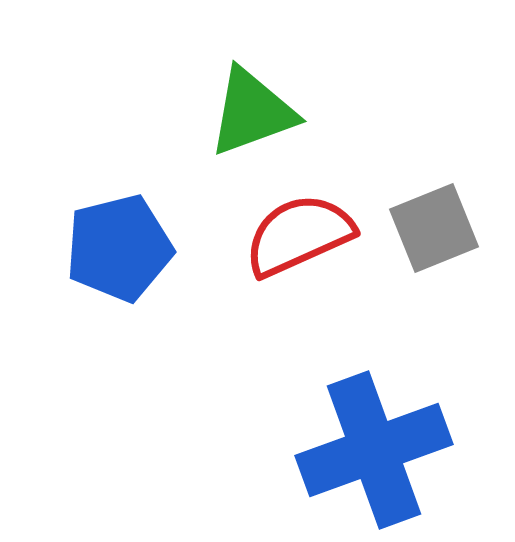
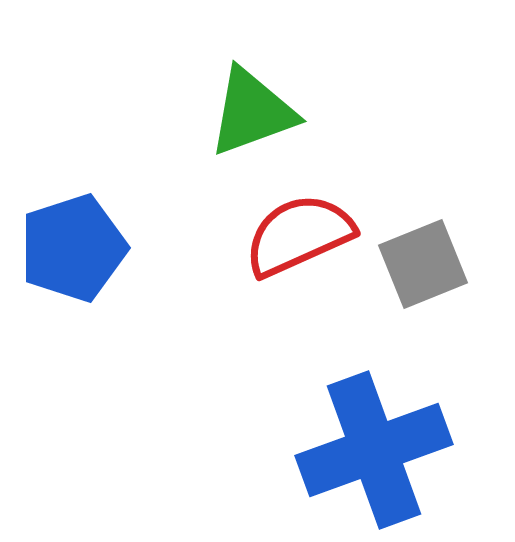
gray square: moved 11 px left, 36 px down
blue pentagon: moved 46 px left; rotated 4 degrees counterclockwise
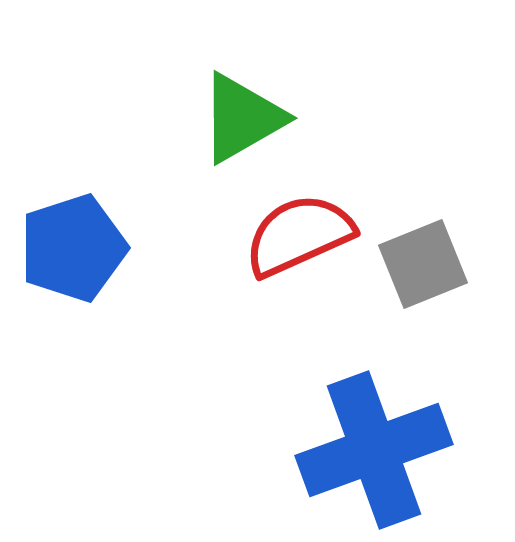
green triangle: moved 10 px left, 6 px down; rotated 10 degrees counterclockwise
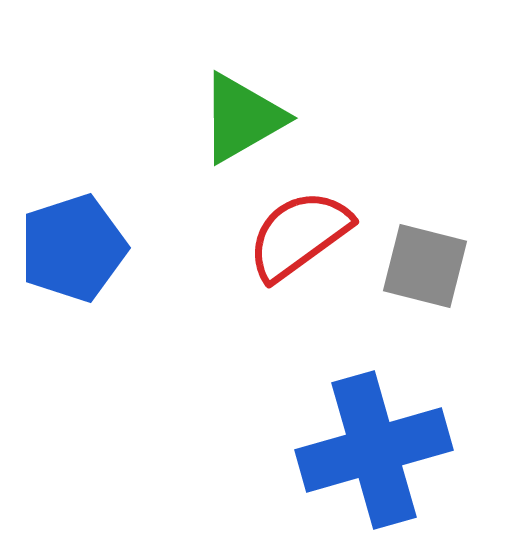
red semicircle: rotated 12 degrees counterclockwise
gray square: moved 2 px right, 2 px down; rotated 36 degrees clockwise
blue cross: rotated 4 degrees clockwise
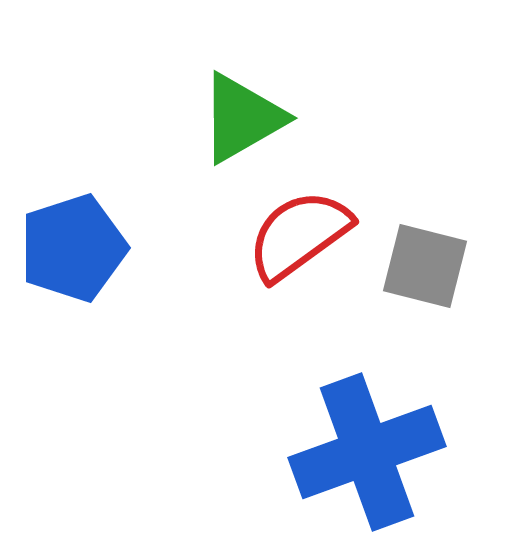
blue cross: moved 7 px left, 2 px down; rotated 4 degrees counterclockwise
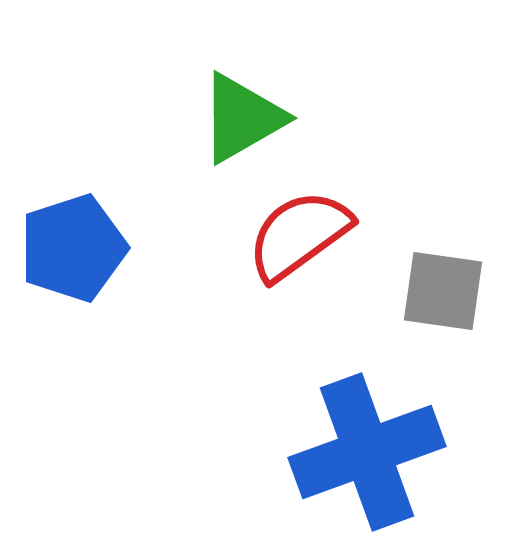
gray square: moved 18 px right, 25 px down; rotated 6 degrees counterclockwise
